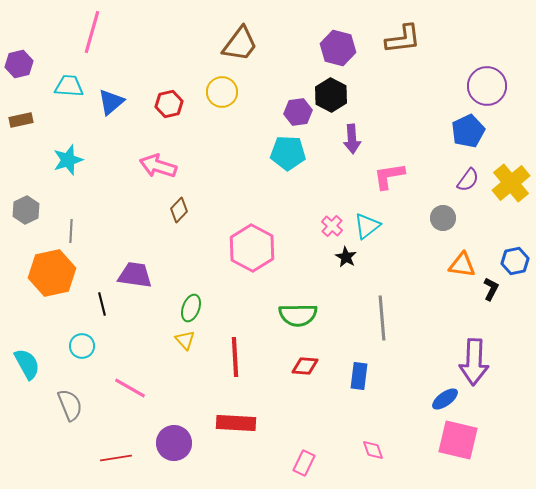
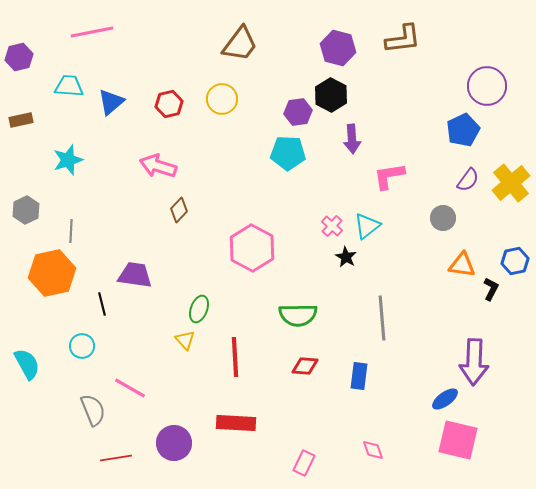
pink line at (92, 32): rotated 63 degrees clockwise
purple hexagon at (19, 64): moved 7 px up
yellow circle at (222, 92): moved 7 px down
blue pentagon at (468, 131): moved 5 px left, 1 px up
green ellipse at (191, 308): moved 8 px right, 1 px down
gray semicircle at (70, 405): moved 23 px right, 5 px down
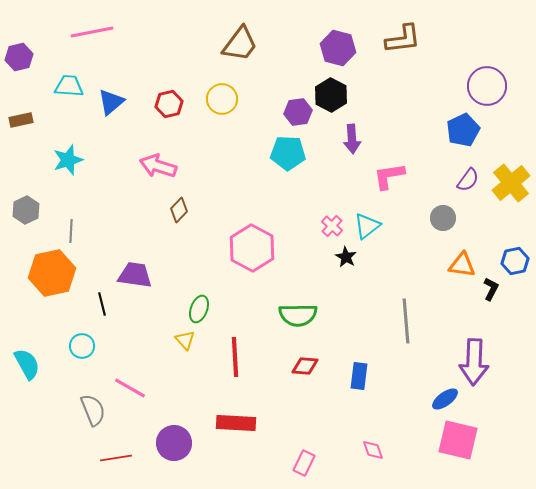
gray line at (382, 318): moved 24 px right, 3 px down
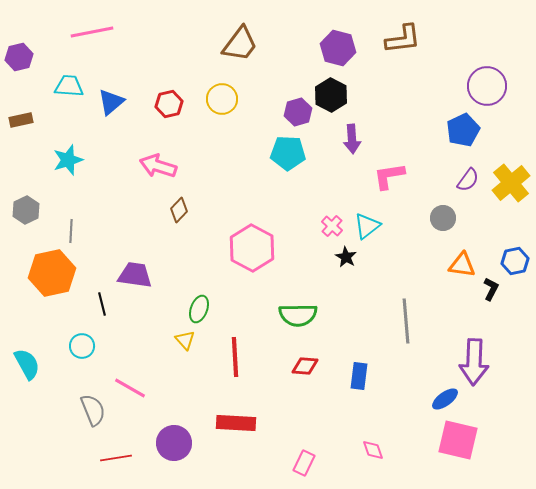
purple hexagon at (298, 112): rotated 8 degrees counterclockwise
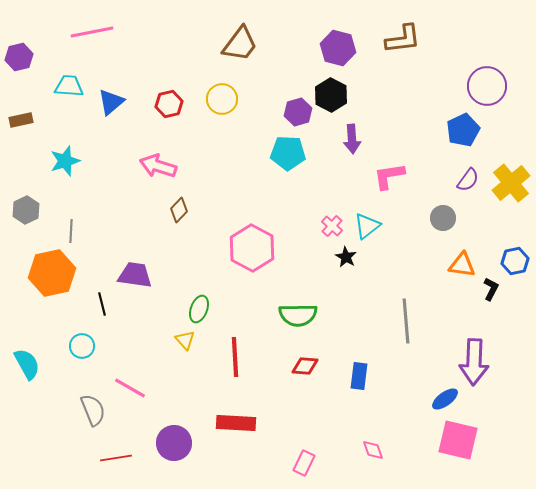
cyan star at (68, 160): moved 3 px left, 1 px down
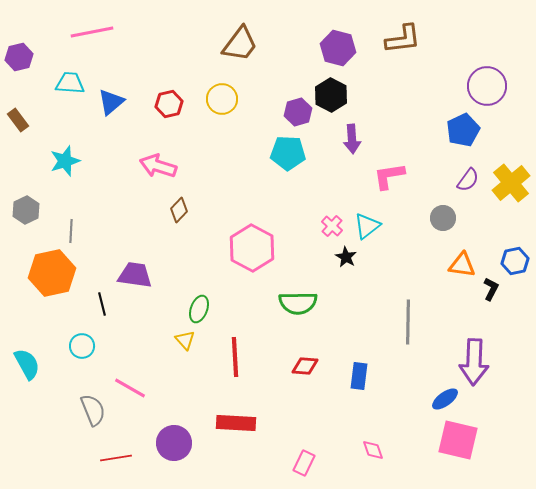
cyan trapezoid at (69, 86): moved 1 px right, 3 px up
brown rectangle at (21, 120): moved 3 px left; rotated 65 degrees clockwise
green semicircle at (298, 315): moved 12 px up
gray line at (406, 321): moved 2 px right, 1 px down; rotated 6 degrees clockwise
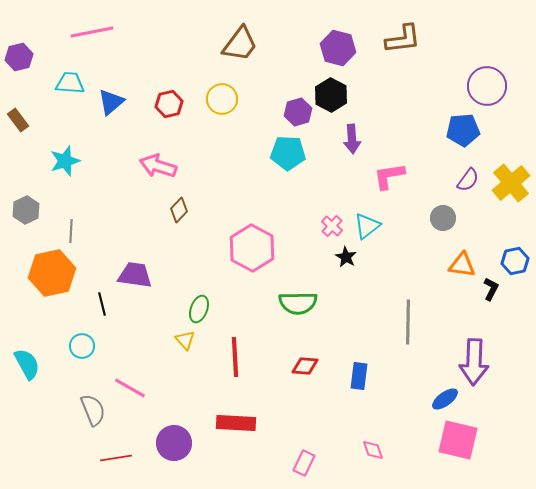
blue pentagon at (463, 130): rotated 20 degrees clockwise
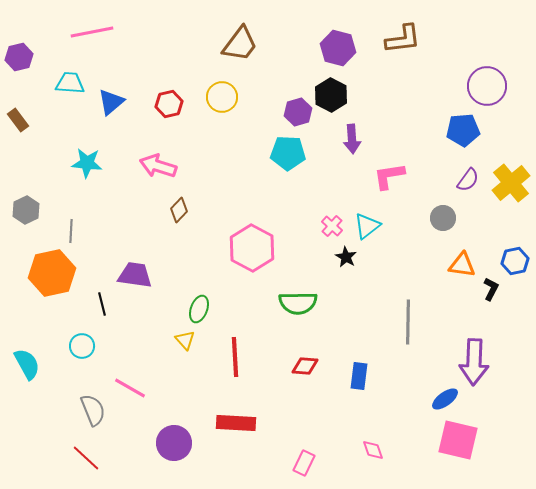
yellow circle at (222, 99): moved 2 px up
cyan star at (65, 161): moved 22 px right, 2 px down; rotated 24 degrees clockwise
red line at (116, 458): moved 30 px left; rotated 52 degrees clockwise
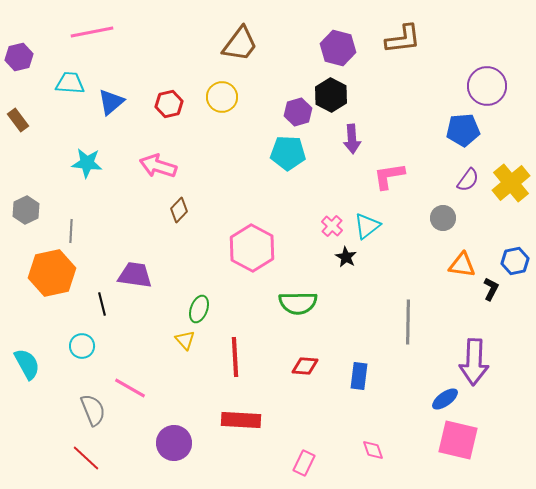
red rectangle at (236, 423): moved 5 px right, 3 px up
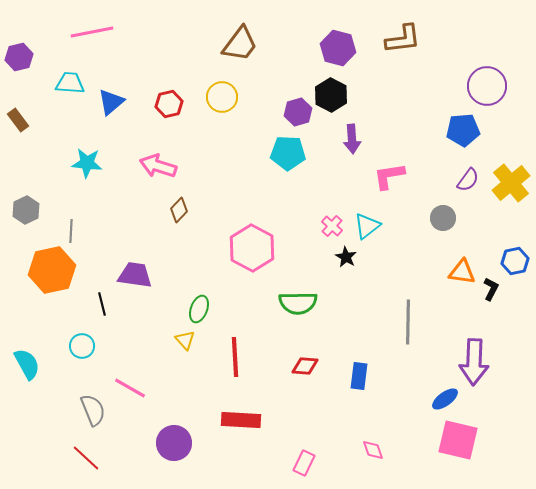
orange triangle at (462, 265): moved 7 px down
orange hexagon at (52, 273): moved 3 px up
